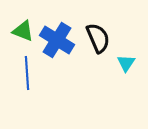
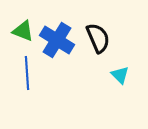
cyan triangle: moved 6 px left, 12 px down; rotated 18 degrees counterclockwise
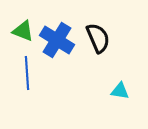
cyan triangle: moved 16 px down; rotated 36 degrees counterclockwise
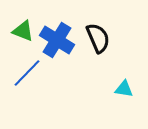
blue line: rotated 48 degrees clockwise
cyan triangle: moved 4 px right, 2 px up
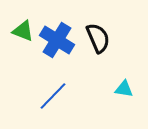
blue line: moved 26 px right, 23 px down
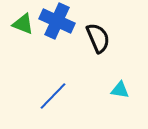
green triangle: moved 7 px up
blue cross: moved 19 px up; rotated 8 degrees counterclockwise
cyan triangle: moved 4 px left, 1 px down
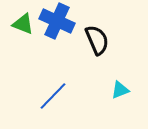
black semicircle: moved 1 px left, 2 px down
cyan triangle: rotated 30 degrees counterclockwise
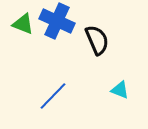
cyan triangle: rotated 42 degrees clockwise
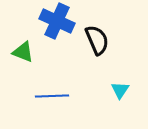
green triangle: moved 28 px down
cyan triangle: rotated 42 degrees clockwise
blue line: moved 1 px left; rotated 44 degrees clockwise
